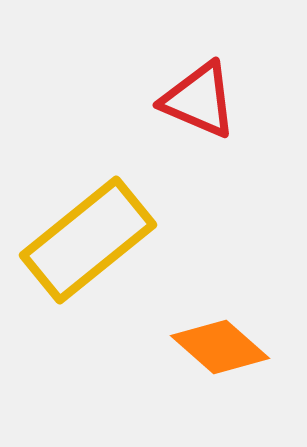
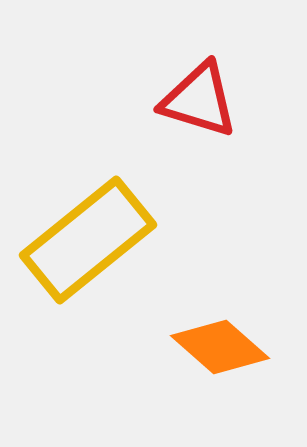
red triangle: rotated 6 degrees counterclockwise
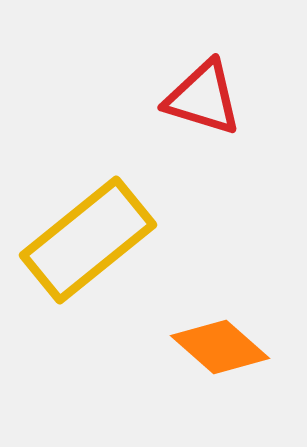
red triangle: moved 4 px right, 2 px up
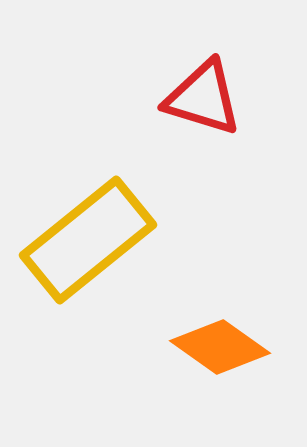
orange diamond: rotated 6 degrees counterclockwise
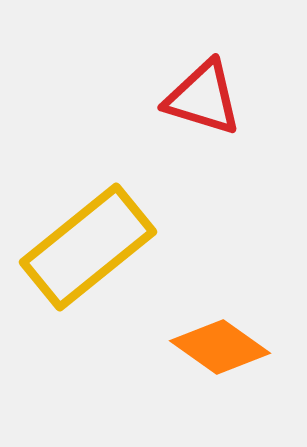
yellow rectangle: moved 7 px down
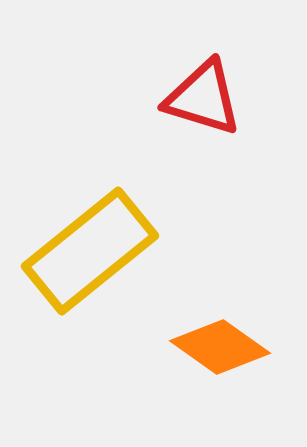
yellow rectangle: moved 2 px right, 4 px down
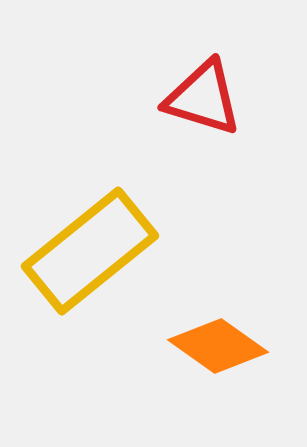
orange diamond: moved 2 px left, 1 px up
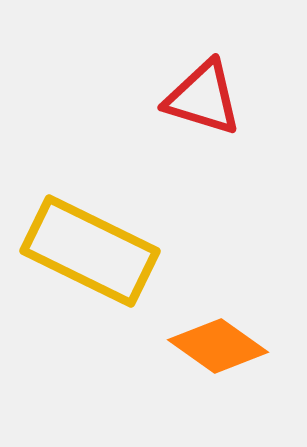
yellow rectangle: rotated 65 degrees clockwise
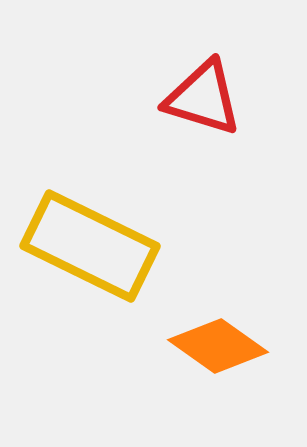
yellow rectangle: moved 5 px up
